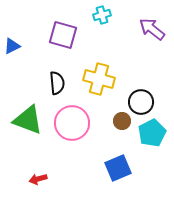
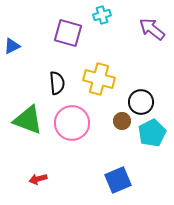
purple square: moved 5 px right, 2 px up
blue square: moved 12 px down
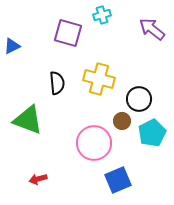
black circle: moved 2 px left, 3 px up
pink circle: moved 22 px right, 20 px down
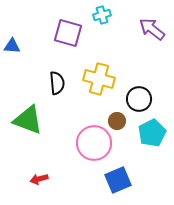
blue triangle: rotated 30 degrees clockwise
brown circle: moved 5 px left
red arrow: moved 1 px right
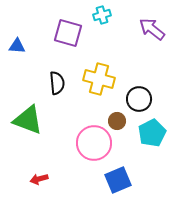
blue triangle: moved 5 px right
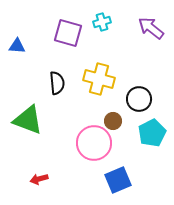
cyan cross: moved 7 px down
purple arrow: moved 1 px left, 1 px up
brown circle: moved 4 px left
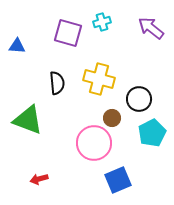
brown circle: moved 1 px left, 3 px up
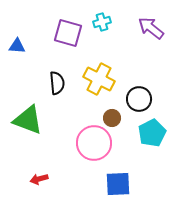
yellow cross: rotated 12 degrees clockwise
blue square: moved 4 px down; rotated 20 degrees clockwise
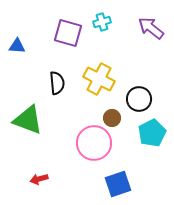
blue square: rotated 16 degrees counterclockwise
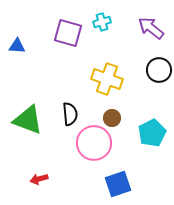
yellow cross: moved 8 px right; rotated 8 degrees counterclockwise
black semicircle: moved 13 px right, 31 px down
black circle: moved 20 px right, 29 px up
